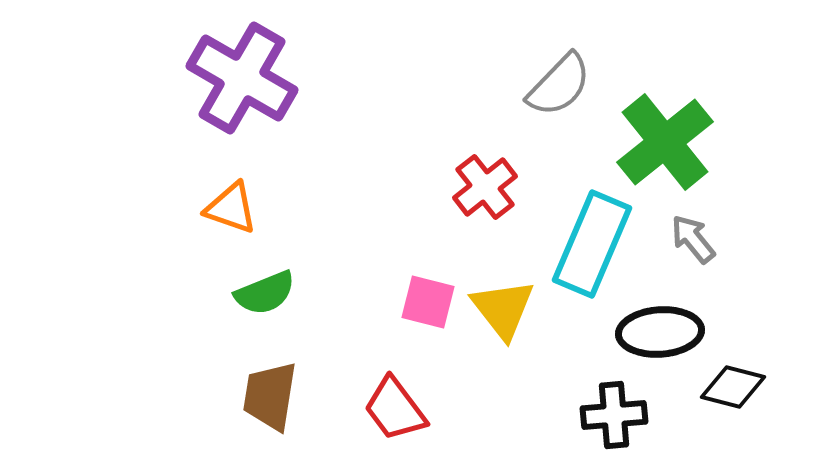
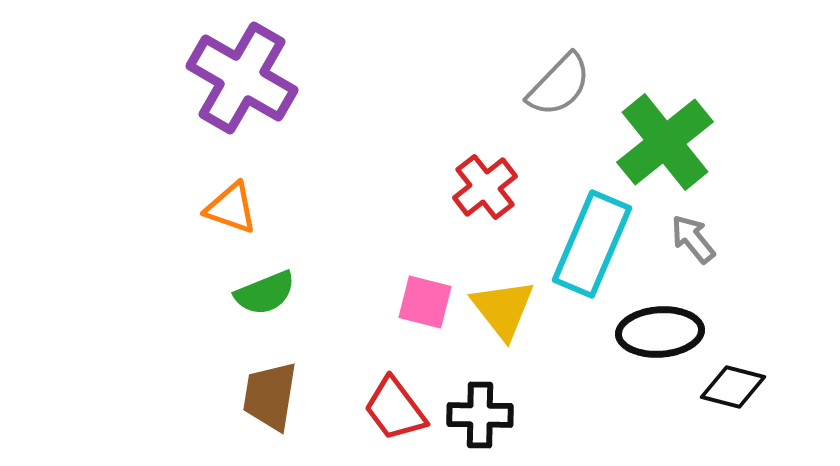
pink square: moved 3 px left
black cross: moved 134 px left; rotated 6 degrees clockwise
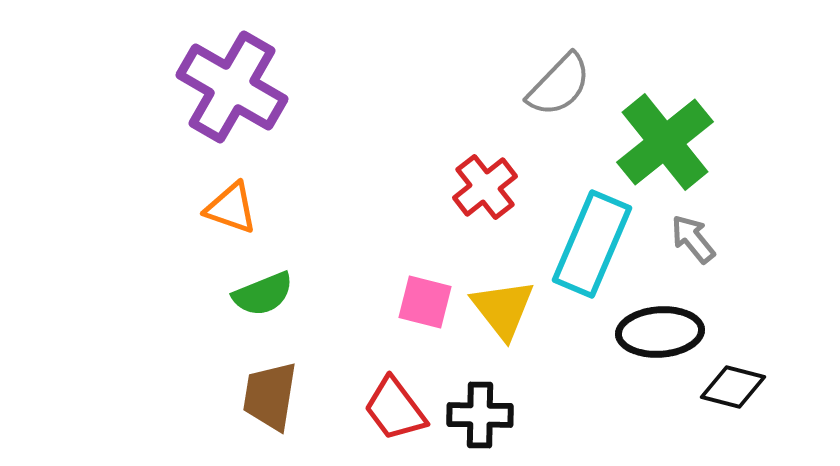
purple cross: moved 10 px left, 9 px down
green semicircle: moved 2 px left, 1 px down
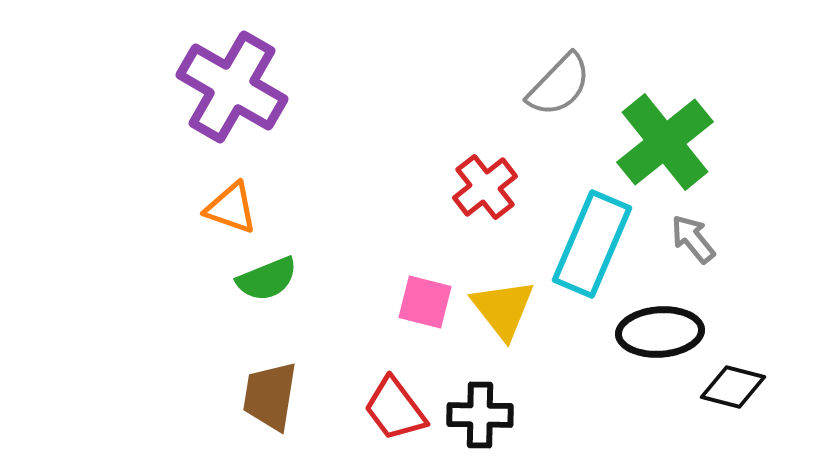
green semicircle: moved 4 px right, 15 px up
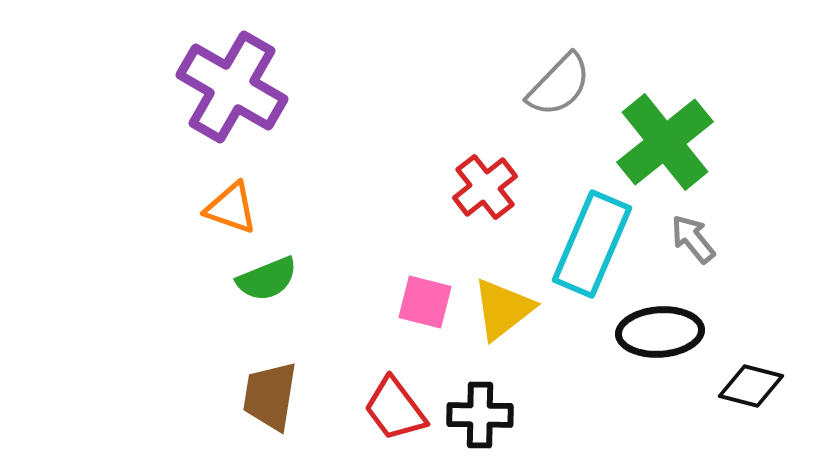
yellow triangle: rotated 30 degrees clockwise
black diamond: moved 18 px right, 1 px up
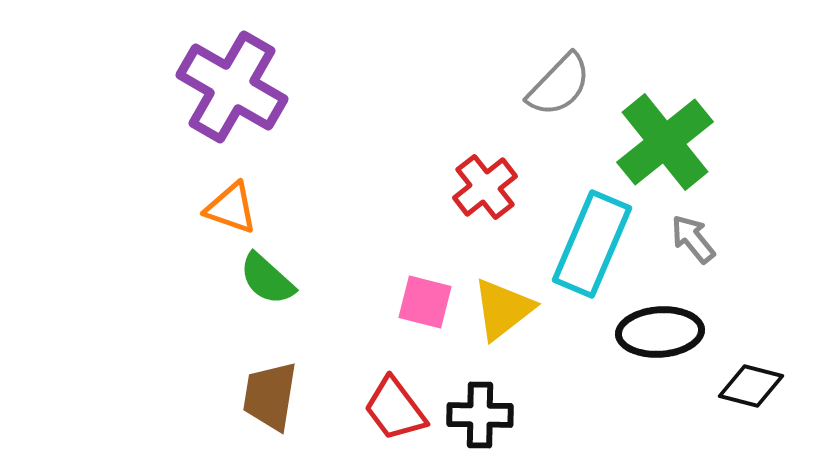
green semicircle: rotated 64 degrees clockwise
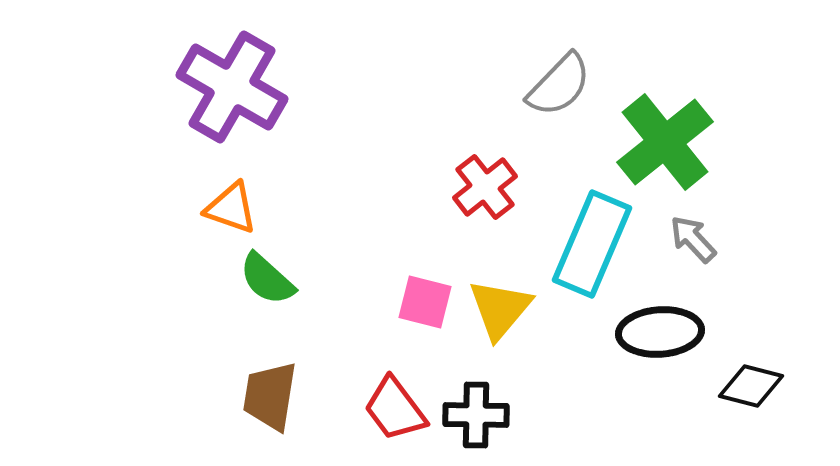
gray arrow: rotated 4 degrees counterclockwise
yellow triangle: moved 3 px left; rotated 12 degrees counterclockwise
black cross: moved 4 px left
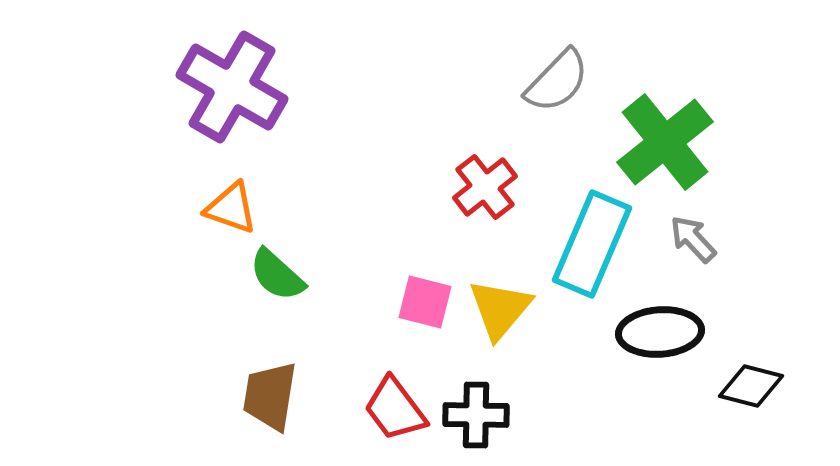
gray semicircle: moved 2 px left, 4 px up
green semicircle: moved 10 px right, 4 px up
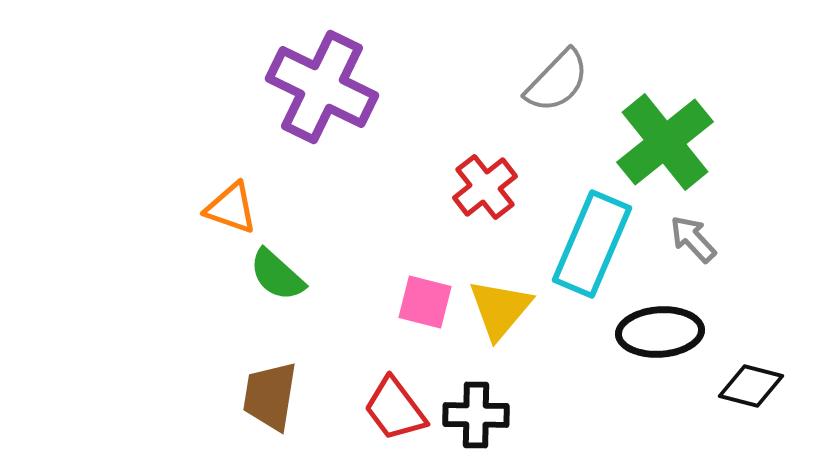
purple cross: moved 90 px right; rotated 4 degrees counterclockwise
